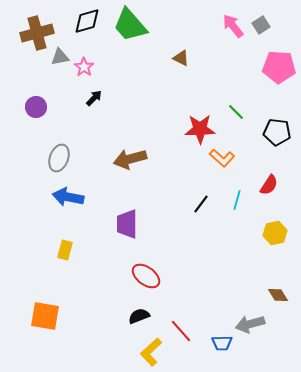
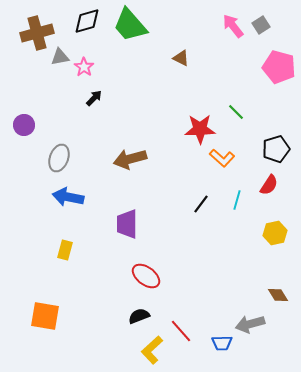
pink pentagon: rotated 12 degrees clockwise
purple circle: moved 12 px left, 18 px down
black pentagon: moved 1 px left, 17 px down; rotated 24 degrees counterclockwise
yellow L-shape: moved 1 px right, 2 px up
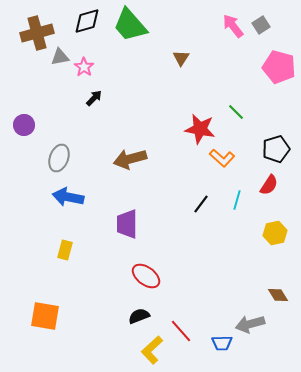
brown triangle: rotated 36 degrees clockwise
red star: rotated 12 degrees clockwise
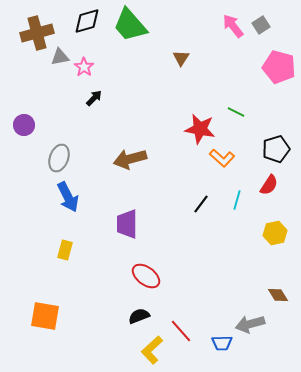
green line: rotated 18 degrees counterclockwise
blue arrow: rotated 128 degrees counterclockwise
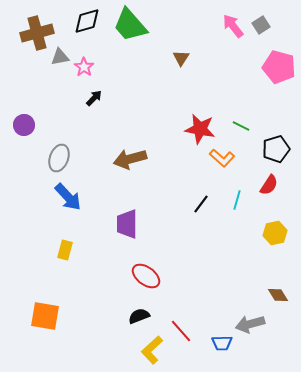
green line: moved 5 px right, 14 px down
blue arrow: rotated 16 degrees counterclockwise
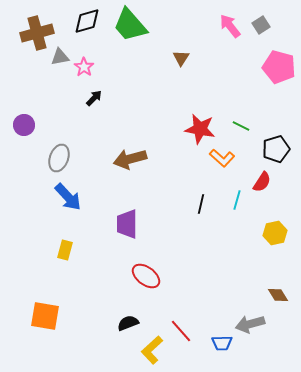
pink arrow: moved 3 px left
red semicircle: moved 7 px left, 3 px up
black line: rotated 24 degrees counterclockwise
black semicircle: moved 11 px left, 7 px down
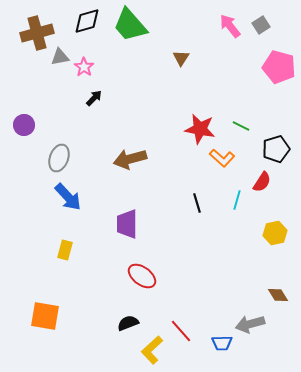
black line: moved 4 px left, 1 px up; rotated 30 degrees counterclockwise
red ellipse: moved 4 px left
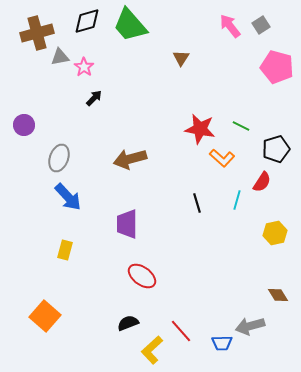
pink pentagon: moved 2 px left
orange square: rotated 32 degrees clockwise
gray arrow: moved 2 px down
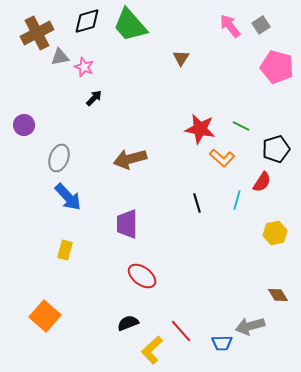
brown cross: rotated 12 degrees counterclockwise
pink star: rotated 12 degrees counterclockwise
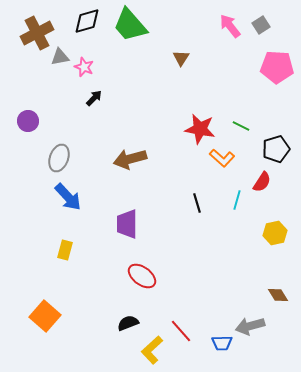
pink pentagon: rotated 12 degrees counterclockwise
purple circle: moved 4 px right, 4 px up
